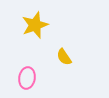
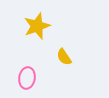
yellow star: moved 2 px right, 1 px down
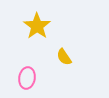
yellow star: rotated 16 degrees counterclockwise
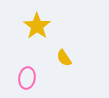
yellow semicircle: moved 1 px down
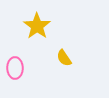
pink ellipse: moved 12 px left, 10 px up; rotated 10 degrees counterclockwise
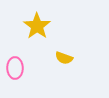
yellow semicircle: rotated 36 degrees counterclockwise
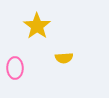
yellow semicircle: rotated 24 degrees counterclockwise
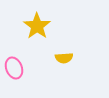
pink ellipse: moved 1 px left; rotated 20 degrees counterclockwise
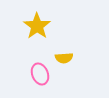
pink ellipse: moved 26 px right, 6 px down
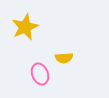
yellow star: moved 12 px left, 1 px down; rotated 12 degrees clockwise
